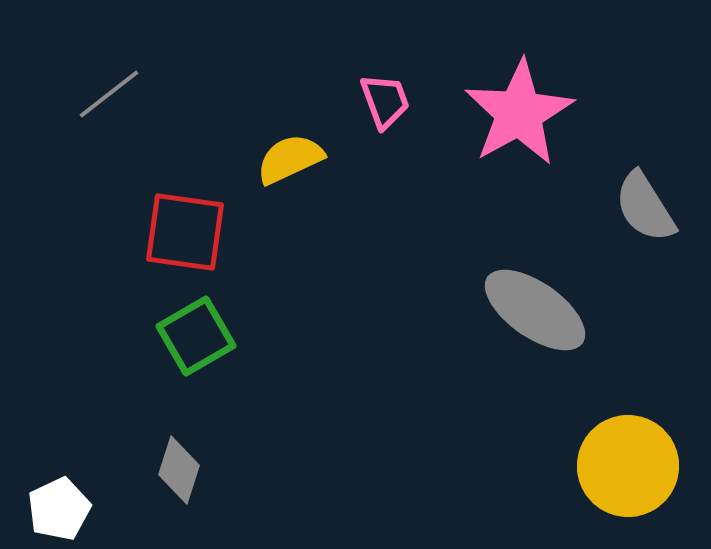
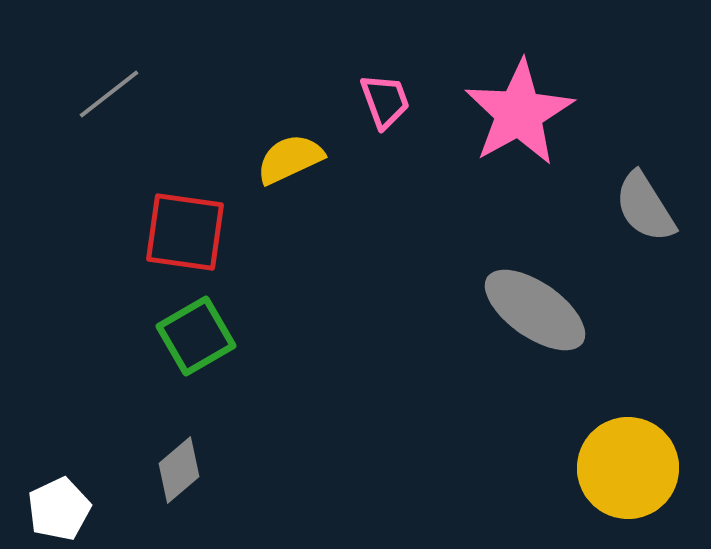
yellow circle: moved 2 px down
gray diamond: rotated 32 degrees clockwise
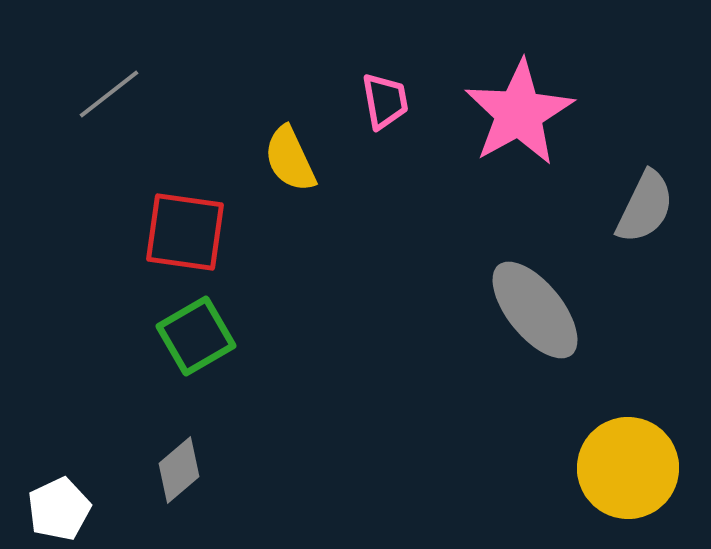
pink trapezoid: rotated 10 degrees clockwise
yellow semicircle: rotated 90 degrees counterclockwise
gray semicircle: rotated 122 degrees counterclockwise
gray ellipse: rotated 16 degrees clockwise
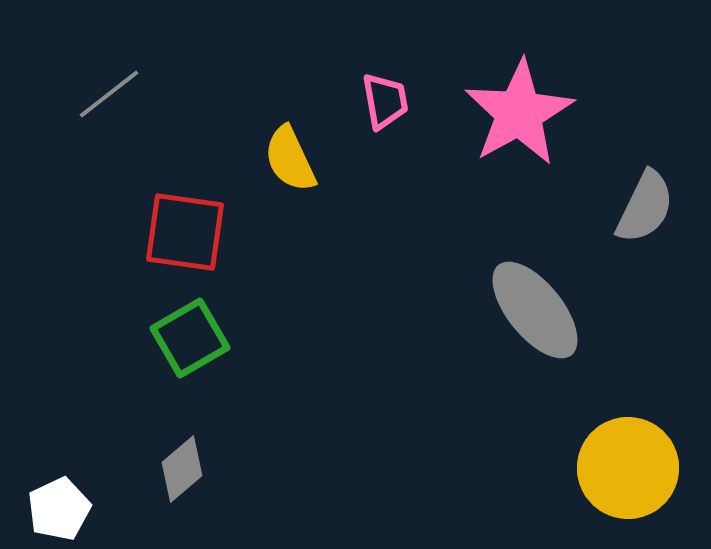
green square: moved 6 px left, 2 px down
gray diamond: moved 3 px right, 1 px up
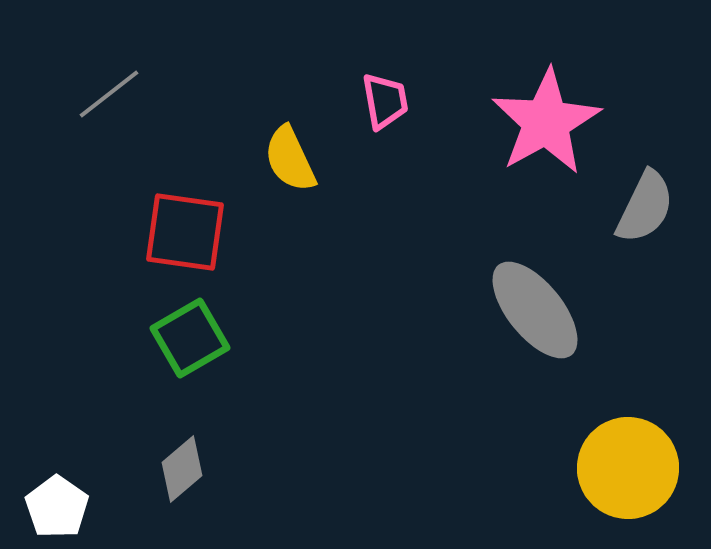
pink star: moved 27 px right, 9 px down
white pentagon: moved 2 px left, 2 px up; rotated 12 degrees counterclockwise
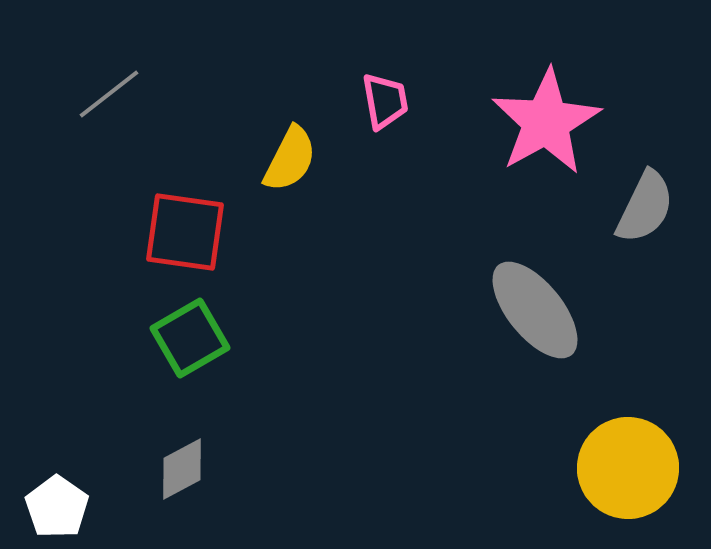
yellow semicircle: rotated 128 degrees counterclockwise
gray diamond: rotated 12 degrees clockwise
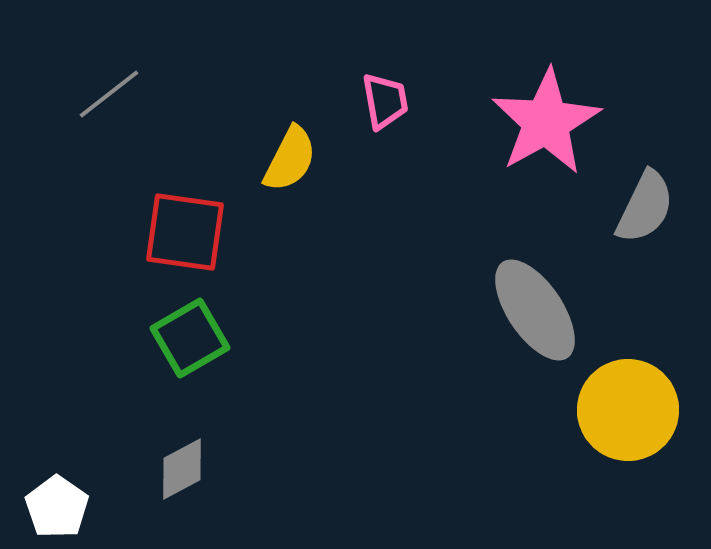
gray ellipse: rotated 5 degrees clockwise
yellow circle: moved 58 px up
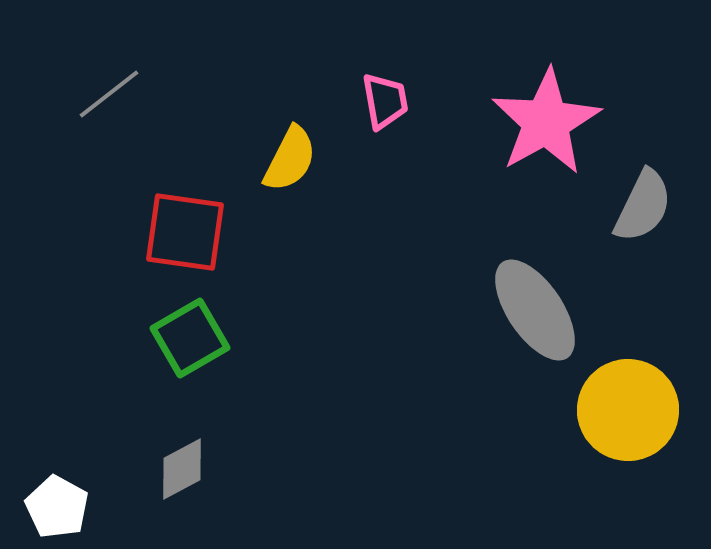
gray semicircle: moved 2 px left, 1 px up
white pentagon: rotated 6 degrees counterclockwise
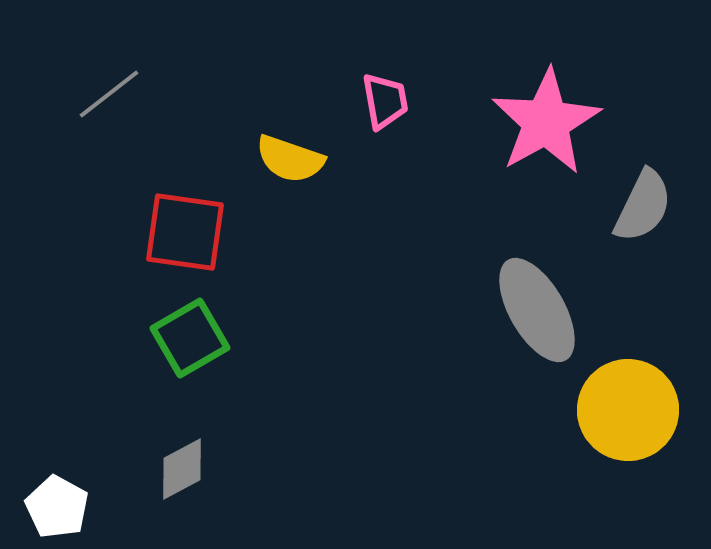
yellow semicircle: rotated 82 degrees clockwise
gray ellipse: moved 2 px right; rotated 4 degrees clockwise
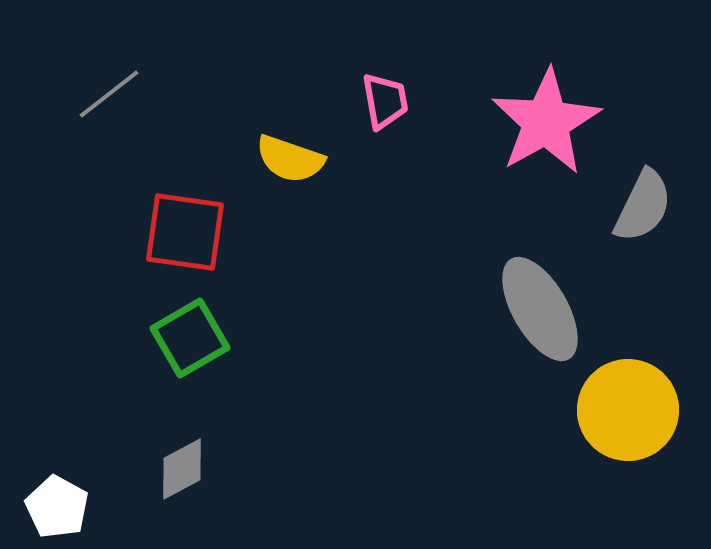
gray ellipse: moved 3 px right, 1 px up
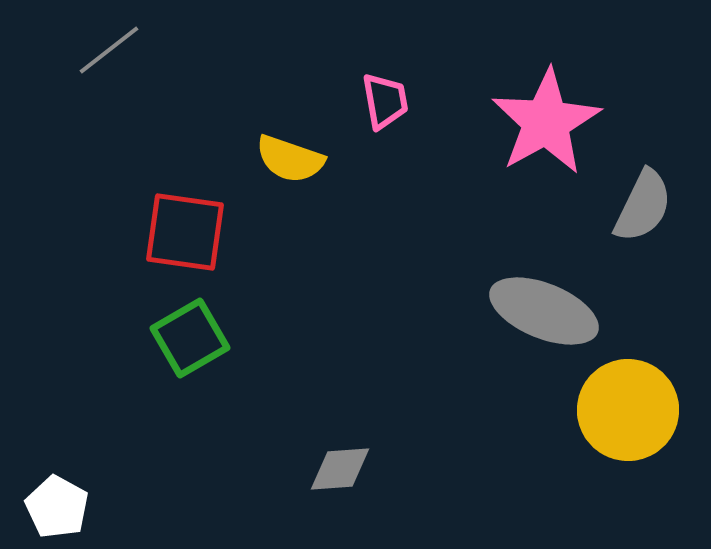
gray line: moved 44 px up
gray ellipse: moved 4 px right, 2 px down; rotated 38 degrees counterclockwise
gray diamond: moved 158 px right; rotated 24 degrees clockwise
